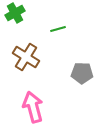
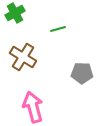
brown cross: moved 3 px left
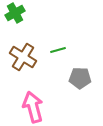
green line: moved 21 px down
gray pentagon: moved 2 px left, 5 px down
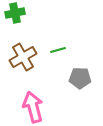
green cross: rotated 18 degrees clockwise
brown cross: rotated 28 degrees clockwise
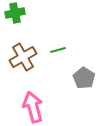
gray pentagon: moved 4 px right; rotated 30 degrees clockwise
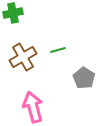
green cross: moved 2 px left
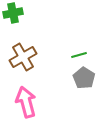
green line: moved 21 px right, 5 px down
pink arrow: moved 7 px left, 5 px up
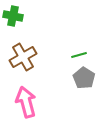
green cross: moved 3 px down; rotated 24 degrees clockwise
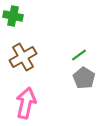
green line: rotated 21 degrees counterclockwise
pink arrow: moved 1 px down; rotated 28 degrees clockwise
